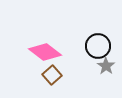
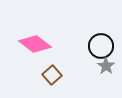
black circle: moved 3 px right
pink diamond: moved 10 px left, 8 px up
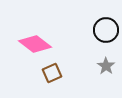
black circle: moved 5 px right, 16 px up
brown square: moved 2 px up; rotated 18 degrees clockwise
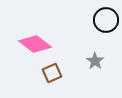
black circle: moved 10 px up
gray star: moved 11 px left, 5 px up
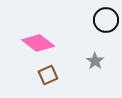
pink diamond: moved 3 px right, 1 px up
brown square: moved 4 px left, 2 px down
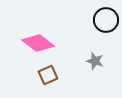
gray star: rotated 18 degrees counterclockwise
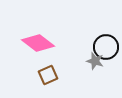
black circle: moved 27 px down
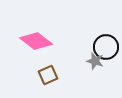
pink diamond: moved 2 px left, 2 px up
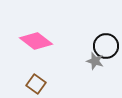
black circle: moved 1 px up
brown square: moved 12 px left, 9 px down; rotated 30 degrees counterclockwise
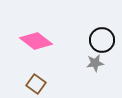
black circle: moved 4 px left, 6 px up
gray star: moved 2 px down; rotated 24 degrees counterclockwise
